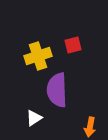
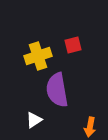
purple semicircle: rotated 8 degrees counterclockwise
white triangle: moved 2 px down
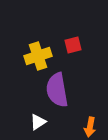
white triangle: moved 4 px right, 2 px down
